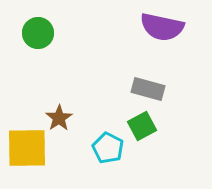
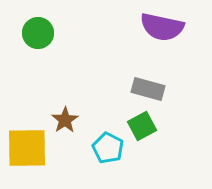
brown star: moved 6 px right, 2 px down
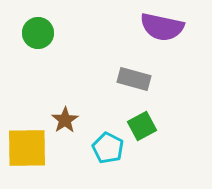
gray rectangle: moved 14 px left, 10 px up
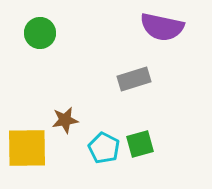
green circle: moved 2 px right
gray rectangle: rotated 32 degrees counterclockwise
brown star: rotated 24 degrees clockwise
green square: moved 2 px left, 18 px down; rotated 12 degrees clockwise
cyan pentagon: moved 4 px left
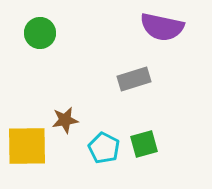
green square: moved 4 px right
yellow square: moved 2 px up
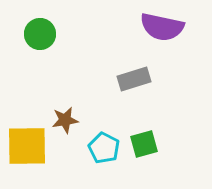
green circle: moved 1 px down
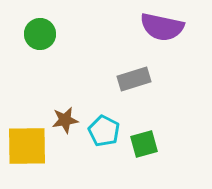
cyan pentagon: moved 17 px up
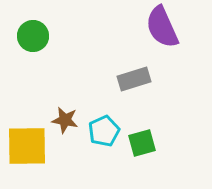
purple semicircle: rotated 54 degrees clockwise
green circle: moved 7 px left, 2 px down
brown star: rotated 20 degrees clockwise
cyan pentagon: rotated 20 degrees clockwise
green square: moved 2 px left, 1 px up
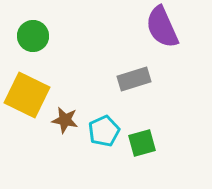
yellow square: moved 51 px up; rotated 27 degrees clockwise
